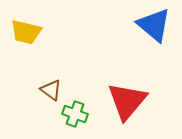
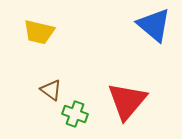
yellow trapezoid: moved 13 px right
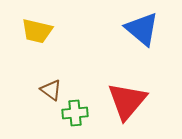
blue triangle: moved 12 px left, 4 px down
yellow trapezoid: moved 2 px left, 1 px up
green cross: moved 1 px up; rotated 25 degrees counterclockwise
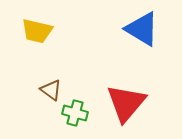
blue triangle: rotated 9 degrees counterclockwise
red triangle: moved 1 px left, 2 px down
green cross: rotated 20 degrees clockwise
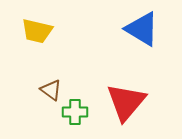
red triangle: moved 1 px up
green cross: moved 1 px up; rotated 15 degrees counterclockwise
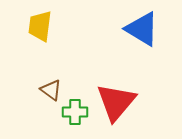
yellow trapezoid: moved 3 px right, 5 px up; rotated 84 degrees clockwise
red triangle: moved 10 px left
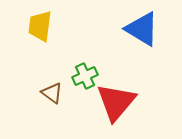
brown triangle: moved 1 px right, 3 px down
green cross: moved 10 px right, 36 px up; rotated 25 degrees counterclockwise
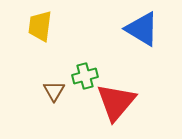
green cross: rotated 10 degrees clockwise
brown triangle: moved 2 px right, 2 px up; rotated 25 degrees clockwise
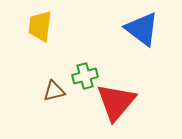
blue triangle: rotated 6 degrees clockwise
brown triangle: rotated 45 degrees clockwise
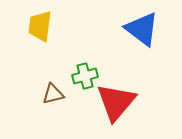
brown triangle: moved 1 px left, 3 px down
